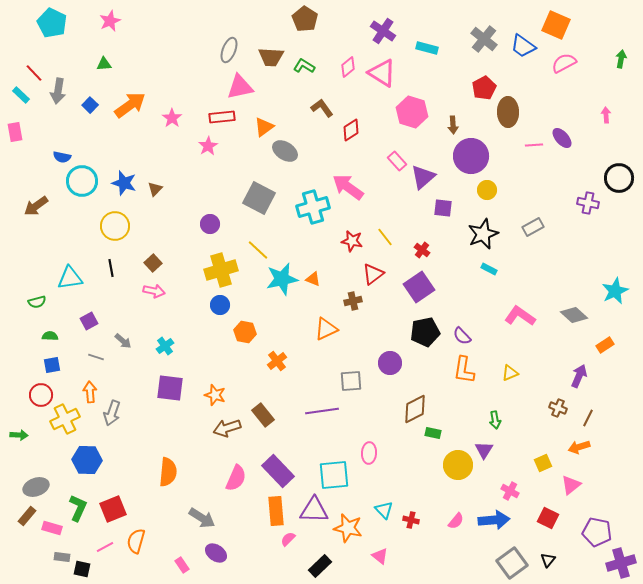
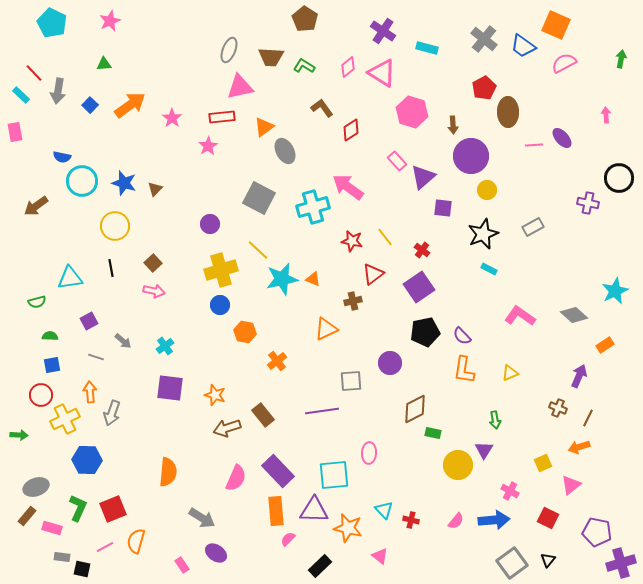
gray ellipse at (285, 151): rotated 30 degrees clockwise
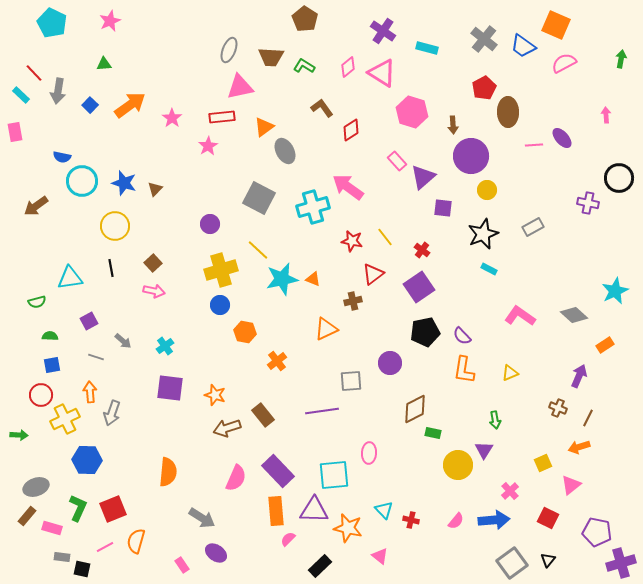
pink cross at (510, 491): rotated 18 degrees clockwise
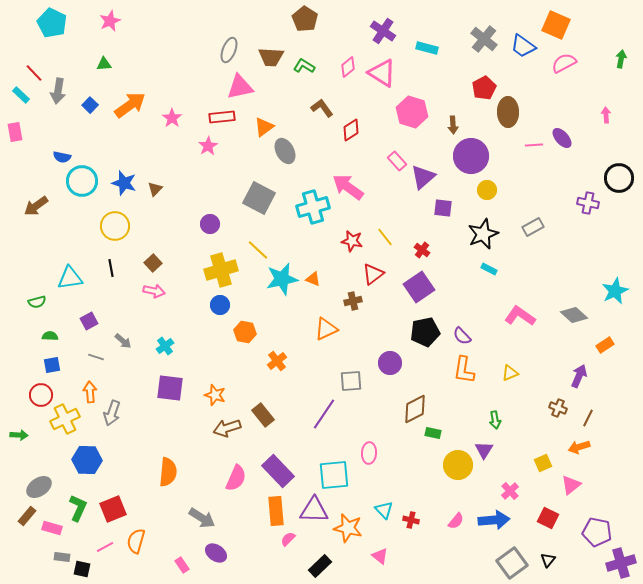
purple line at (322, 411): moved 2 px right, 3 px down; rotated 48 degrees counterclockwise
gray ellipse at (36, 487): moved 3 px right; rotated 15 degrees counterclockwise
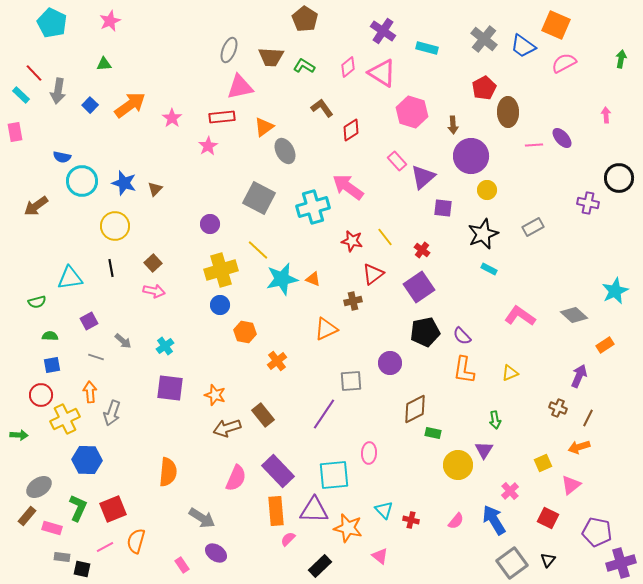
blue arrow at (494, 520): rotated 116 degrees counterclockwise
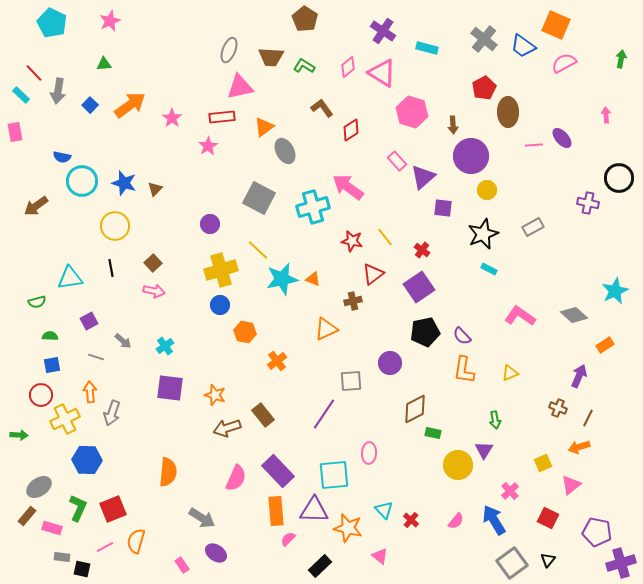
red cross at (411, 520): rotated 28 degrees clockwise
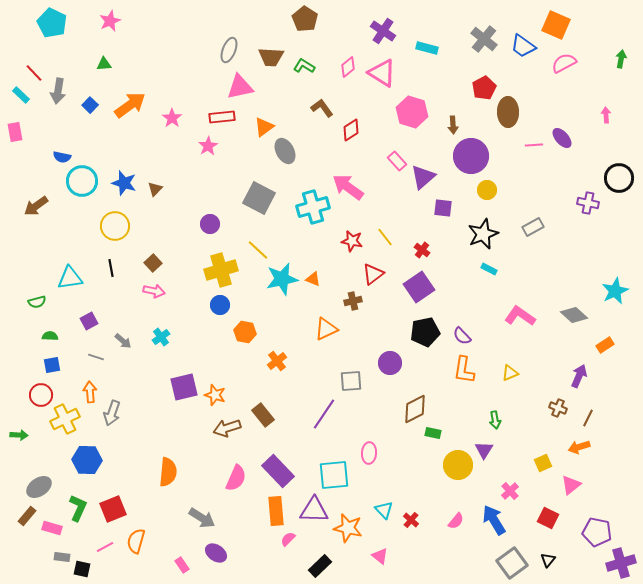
cyan cross at (165, 346): moved 4 px left, 9 px up
purple square at (170, 388): moved 14 px right, 1 px up; rotated 20 degrees counterclockwise
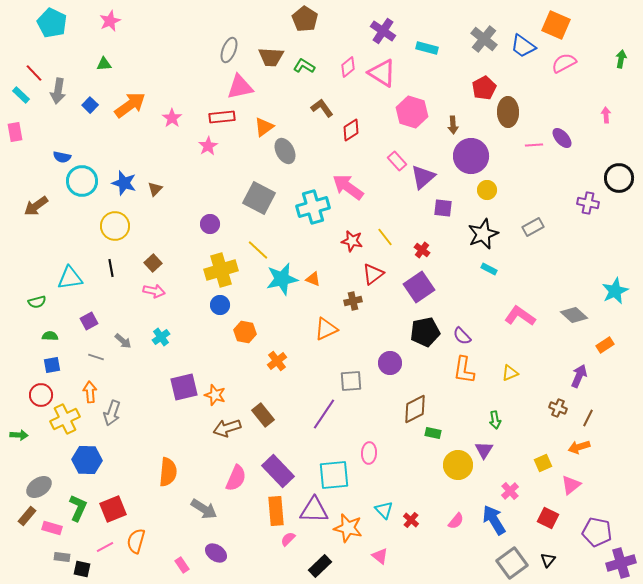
gray arrow at (202, 518): moved 2 px right, 9 px up
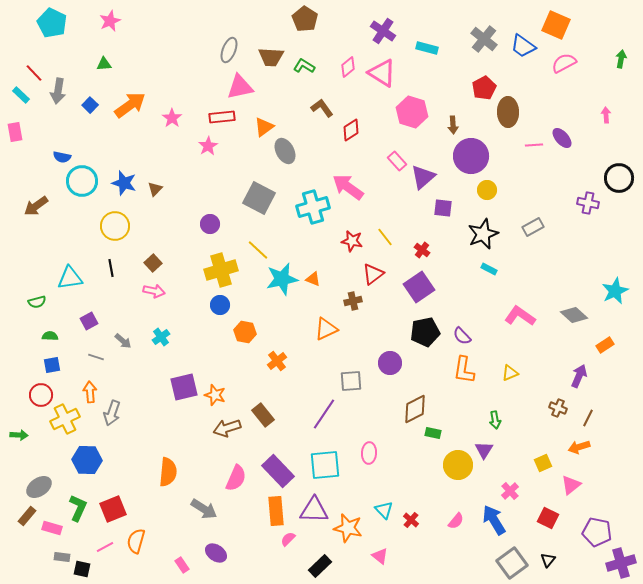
cyan square at (334, 475): moved 9 px left, 10 px up
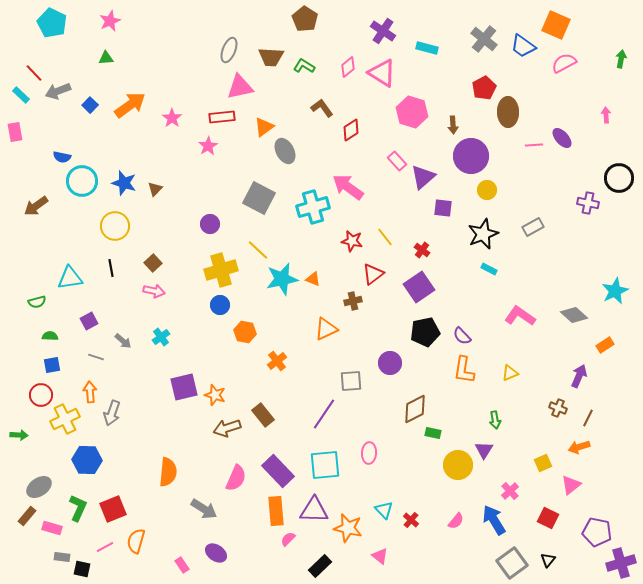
green triangle at (104, 64): moved 2 px right, 6 px up
gray arrow at (58, 91): rotated 60 degrees clockwise
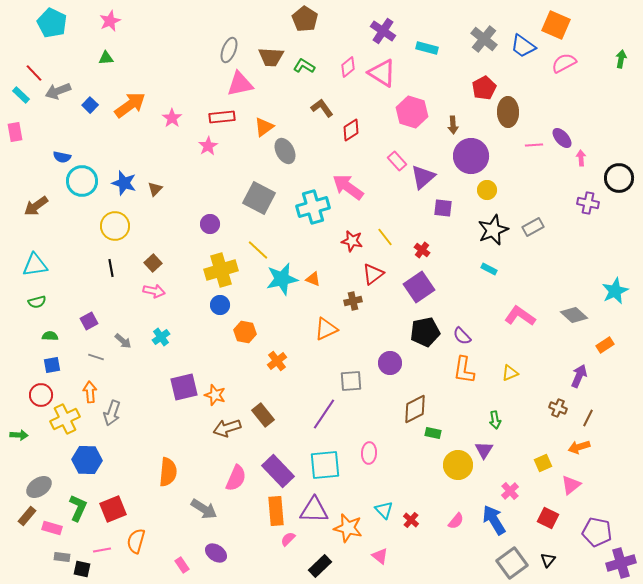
pink triangle at (240, 87): moved 3 px up
pink arrow at (606, 115): moved 25 px left, 43 px down
black star at (483, 234): moved 10 px right, 4 px up
cyan triangle at (70, 278): moved 35 px left, 13 px up
pink line at (105, 547): moved 3 px left, 3 px down; rotated 18 degrees clockwise
